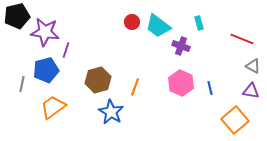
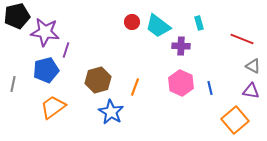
purple cross: rotated 18 degrees counterclockwise
gray line: moved 9 px left
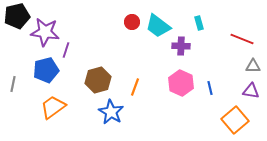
gray triangle: rotated 28 degrees counterclockwise
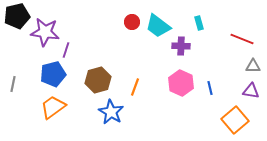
blue pentagon: moved 7 px right, 4 px down
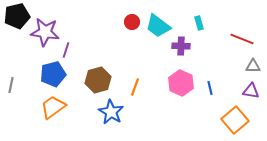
gray line: moved 2 px left, 1 px down
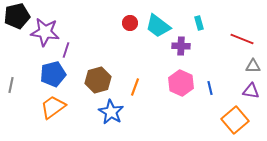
red circle: moved 2 px left, 1 px down
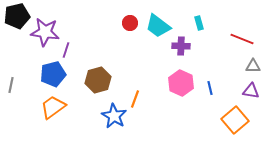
orange line: moved 12 px down
blue star: moved 3 px right, 4 px down
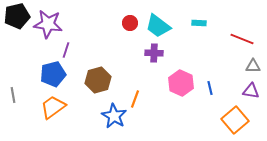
cyan rectangle: rotated 72 degrees counterclockwise
purple star: moved 3 px right, 8 px up
purple cross: moved 27 px left, 7 px down
gray line: moved 2 px right, 10 px down; rotated 21 degrees counterclockwise
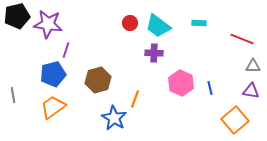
blue star: moved 2 px down
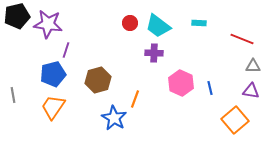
orange trapezoid: rotated 20 degrees counterclockwise
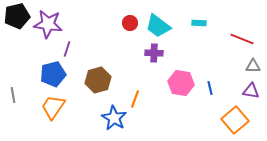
purple line: moved 1 px right, 1 px up
pink hexagon: rotated 15 degrees counterclockwise
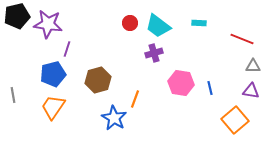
purple cross: rotated 18 degrees counterclockwise
